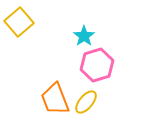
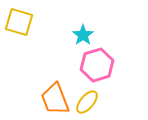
yellow square: rotated 32 degrees counterclockwise
cyan star: moved 1 px left, 1 px up
yellow ellipse: moved 1 px right
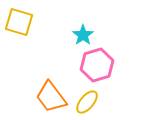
orange trapezoid: moved 4 px left, 2 px up; rotated 16 degrees counterclockwise
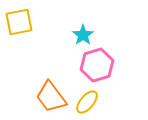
yellow square: rotated 28 degrees counterclockwise
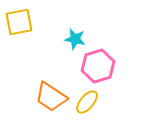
cyan star: moved 8 px left, 4 px down; rotated 25 degrees counterclockwise
pink hexagon: moved 1 px right, 1 px down
orange trapezoid: rotated 20 degrees counterclockwise
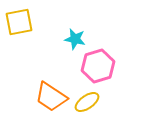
yellow ellipse: rotated 15 degrees clockwise
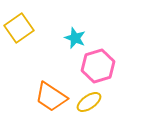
yellow square: moved 6 px down; rotated 24 degrees counterclockwise
cyan star: moved 1 px up; rotated 10 degrees clockwise
yellow ellipse: moved 2 px right
